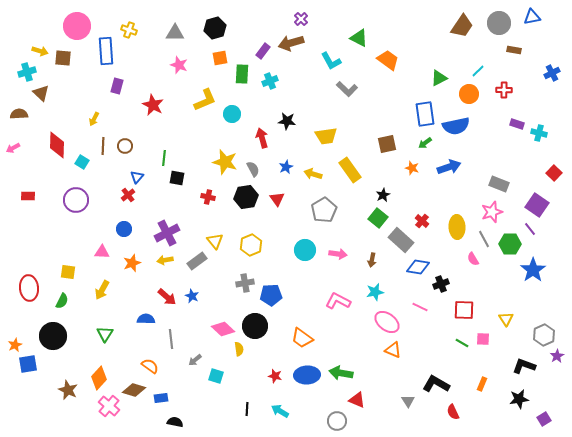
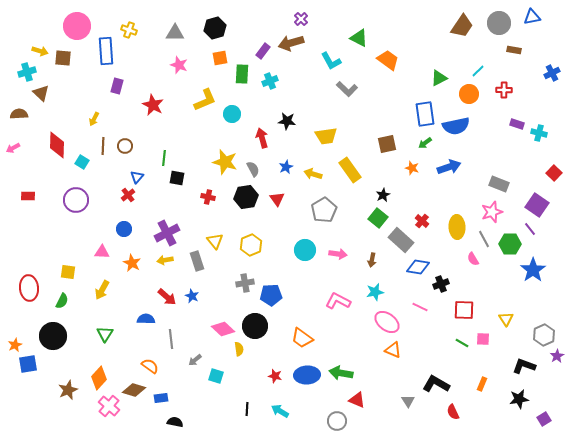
gray rectangle at (197, 261): rotated 72 degrees counterclockwise
orange star at (132, 263): rotated 24 degrees counterclockwise
brown star at (68, 390): rotated 24 degrees clockwise
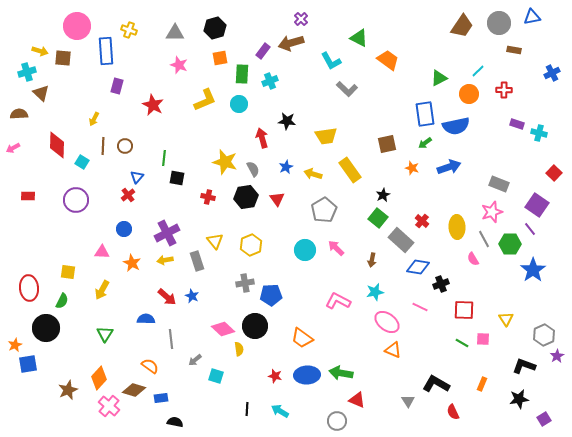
cyan circle at (232, 114): moved 7 px right, 10 px up
pink arrow at (338, 254): moved 2 px left, 6 px up; rotated 144 degrees counterclockwise
black circle at (53, 336): moved 7 px left, 8 px up
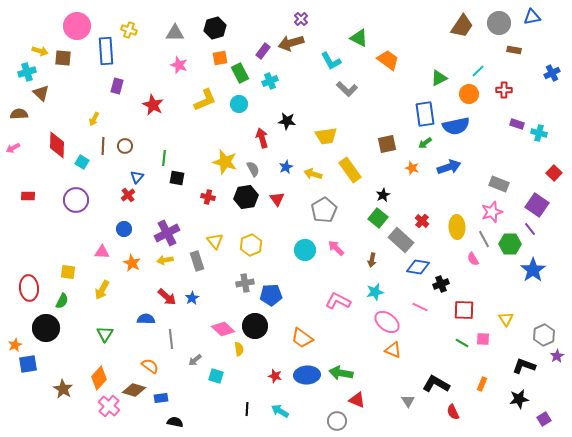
green rectangle at (242, 74): moved 2 px left, 1 px up; rotated 30 degrees counterclockwise
blue star at (192, 296): moved 2 px down; rotated 16 degrees clockwise
brown star at (68, 390): moved 5 px left, 1 px up; rotated 18 degrees counterclockwise
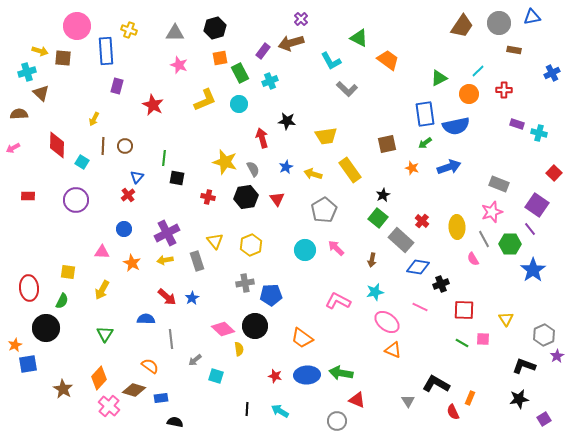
orange rectangle at (482, 384): moved 12 px left, 14 px down
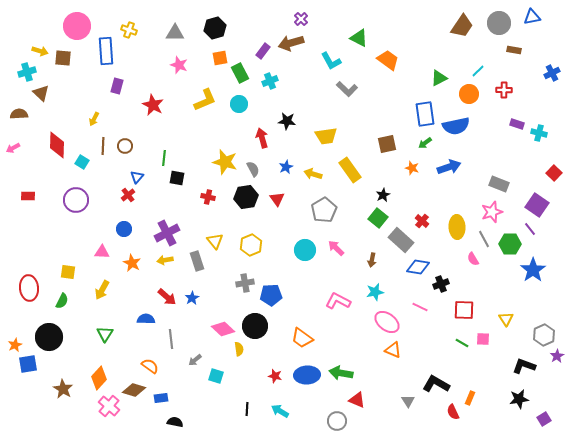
black circle at (46, 328): moved 3 px right, 9 px down
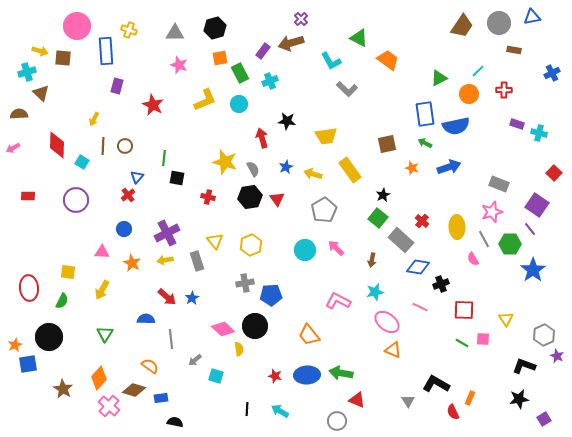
green arrow at (425, 143): rotated 64 degrees clockwise
black hexagon at (246, 197): moved 4 px right
orange trapezoid at (302, 338): moved 7 px right, 3 px up; rotated 15 degrees clockwise
purple star at (557, 356): rotated 16 degrees counterclockwise
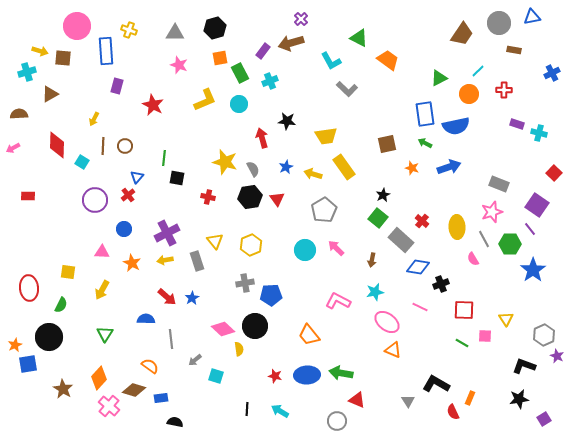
brown trapezoid at (462, 26): moved 8 px down
brown triangle at (41, 93): moved 9 px right, 1 px down; rotated 48 degrees clockwise
yellow rectangle at (350, 170): moved 6 px left, 3 px up
purple circle at (76, 200): moved 19 px right
green semicircle at (62, 301): moved 1 px left, 4 px down
pink square at (483, 339): moved 2 px right, 3 px up
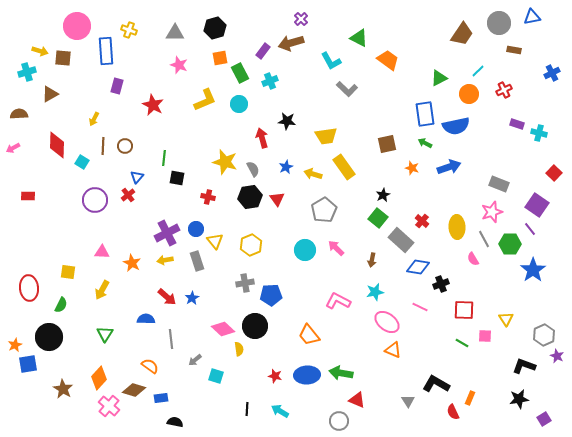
red cross at (504, 90): rotated 28 degrees counterclockwise
blue circle at (124, 229): moved 72 px right
gray circle at (337, 421): moved 2 px right
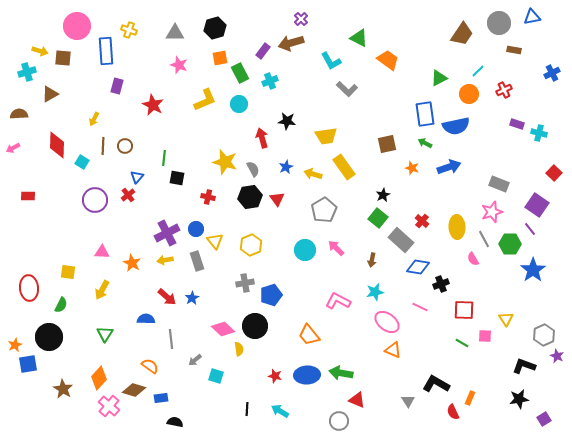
blue pentagon at (271, 295): rotated 15 degrees counterclockwise
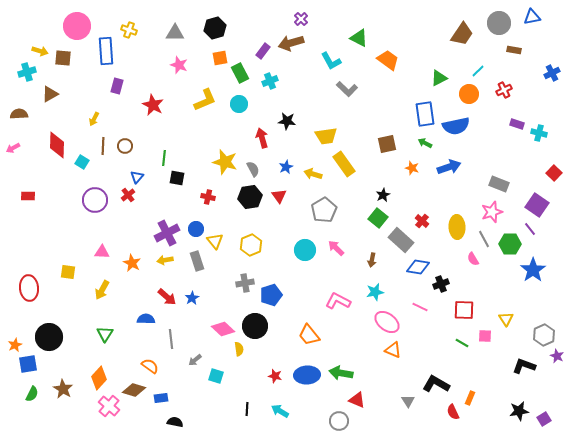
yellow rectangle at (344, 167): moved 3 px up
red triangle at (277, 199): moved 2 px right, 3 px up
green semicircle at (61, 305): moved 29 px left, 89 px down
black star at (519, 399): moved 12 px down
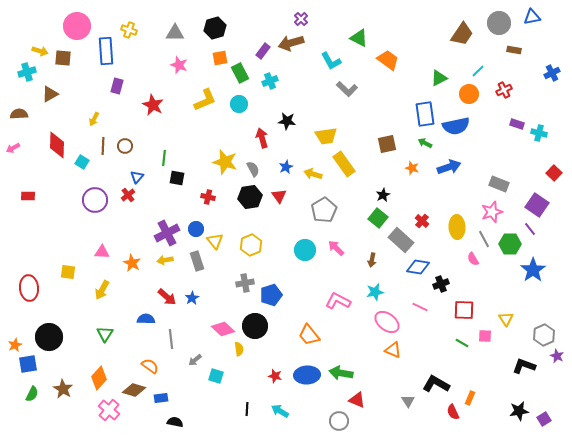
pink cross at (109, 406): moved 4 px down
